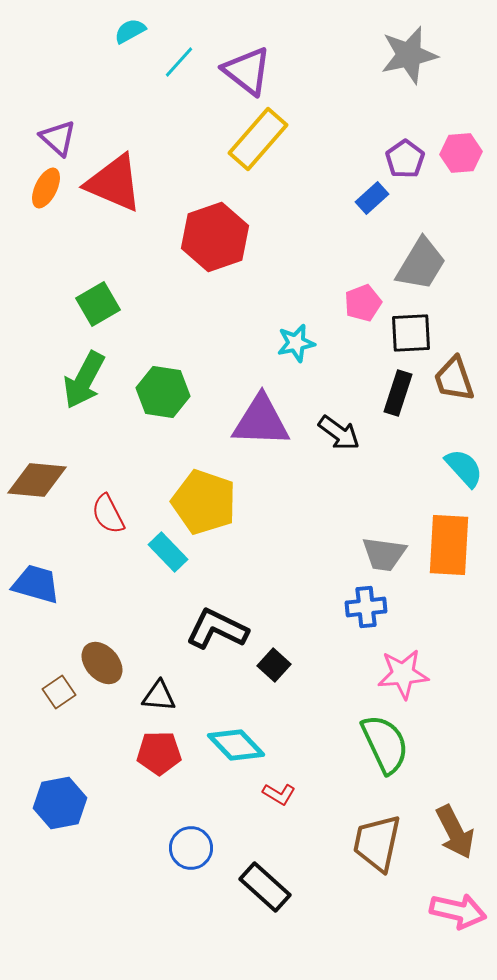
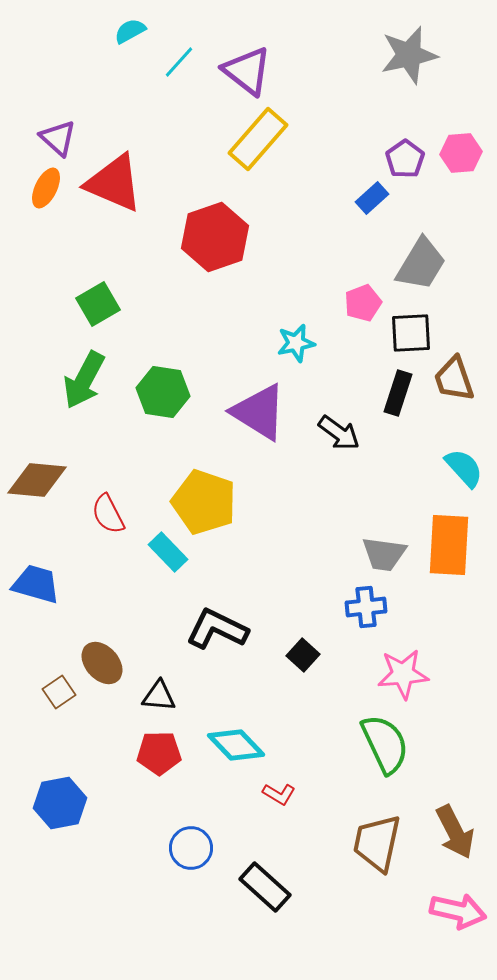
purple triangle at (261, 421): moved 2 px left, 9 px up; rotated 30 degrees clockwise
black square at (274, 665): moved 29 px right, 10 px up
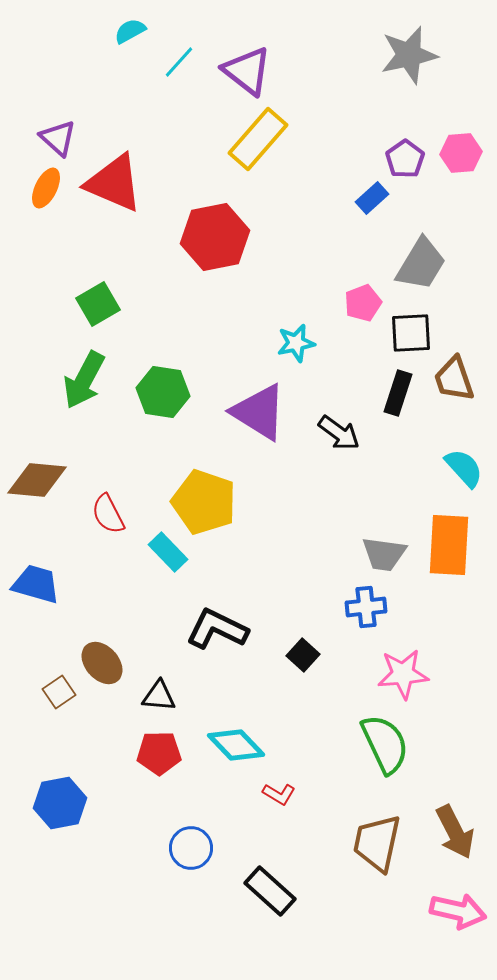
red hexagon at (215, 237): rotated 8 degrees clockwise
black rectangle at (265, 887): moved 5 px right, 4 px down
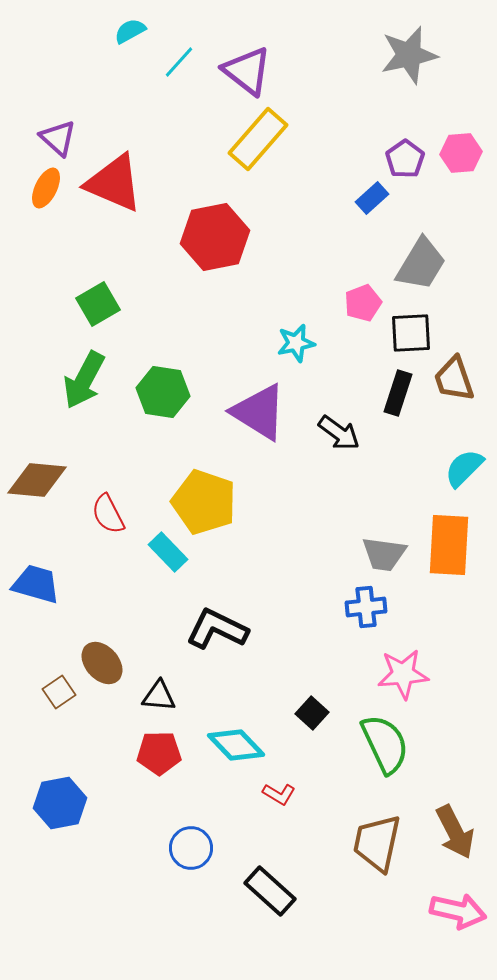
cyan semicircle at (464, 468): rotated 93 degrees counterclockwise
black square at (303, 655): moved 9 px right, 58 px down
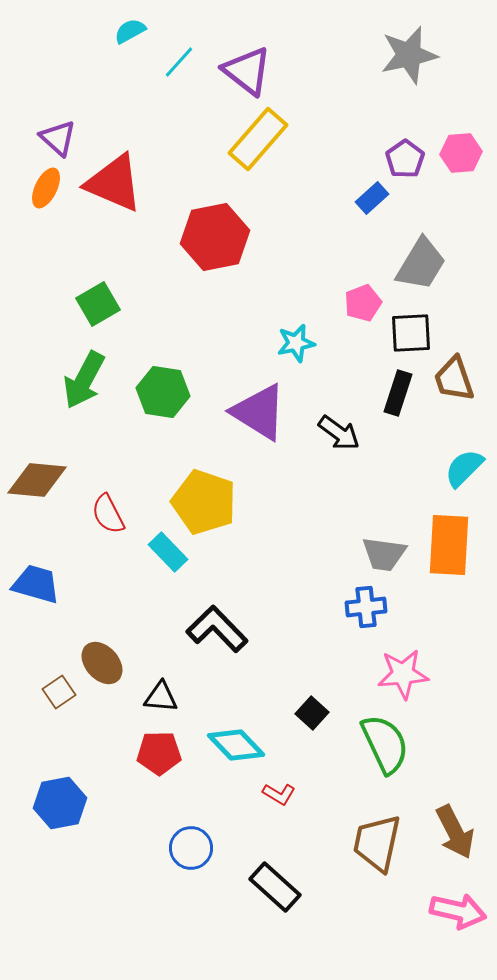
black L-shape at (217, 629): rotated 20 degrees clockwise
black triangle at (159, 696): moved 2 px right, 1 px down
black rectangle at (270, 891): moved 5 px right, 4 px up
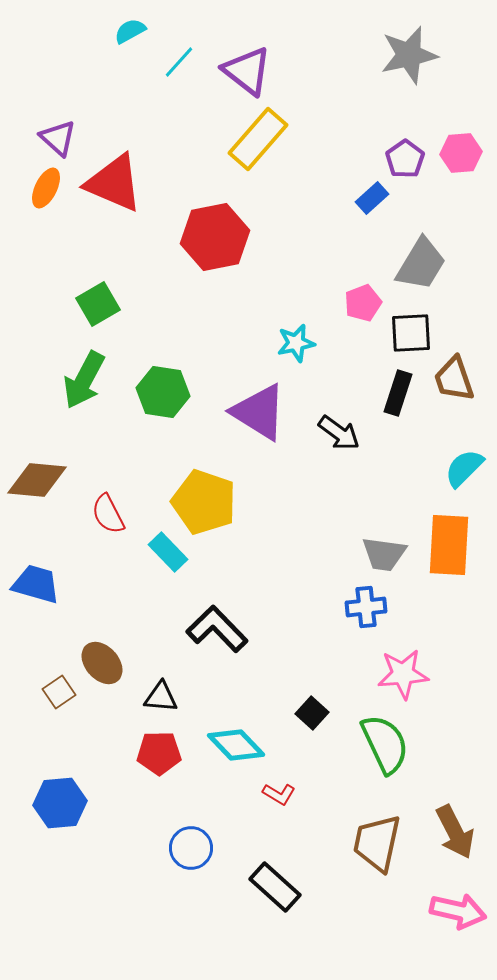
blue hexagon at (60, 803): rotated 6 degrees clockwise
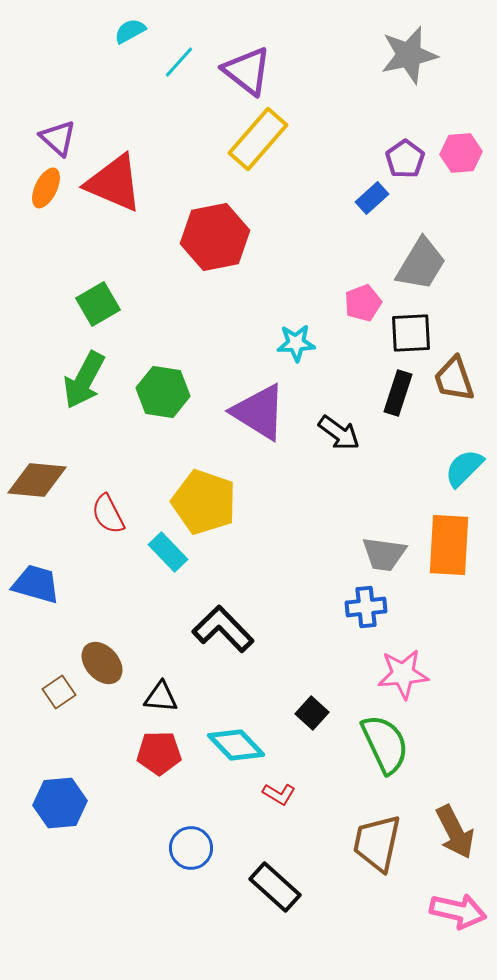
cyan star at (296, 343): rotated 9 degrees clockwise
black L-shape at (217, 629): moved 6 px right
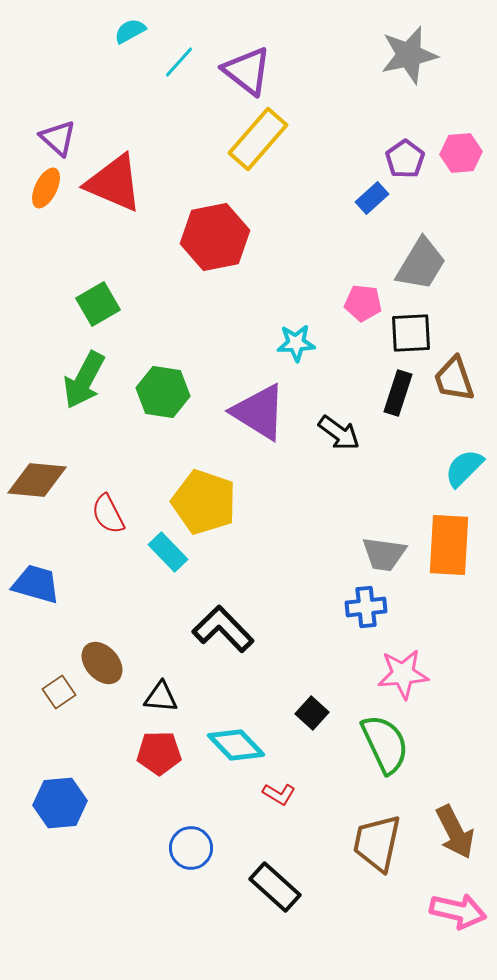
pink pentagon at (363, 303): rotated 27 degrees clockwise
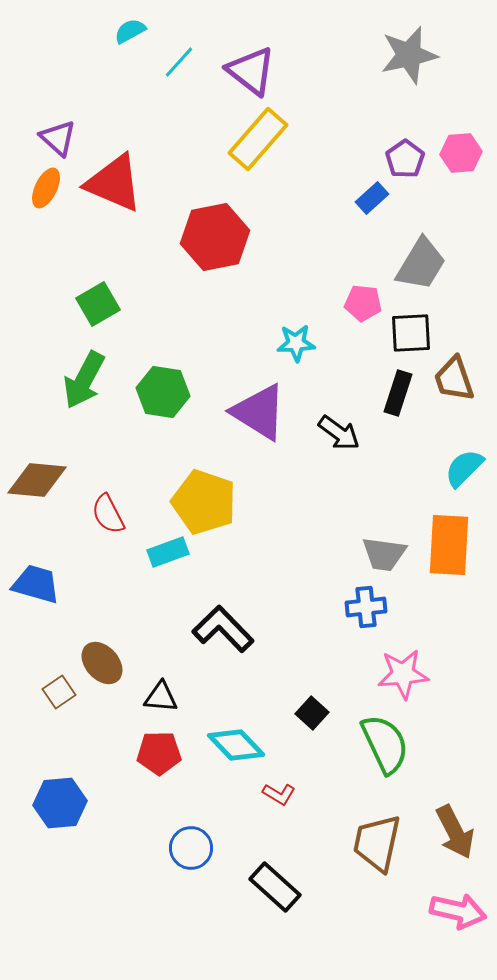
purple triangle at (247, 71): moved 4 px right
cyan rectangle at (168, 552): rotated 66 degrees counterclockwise
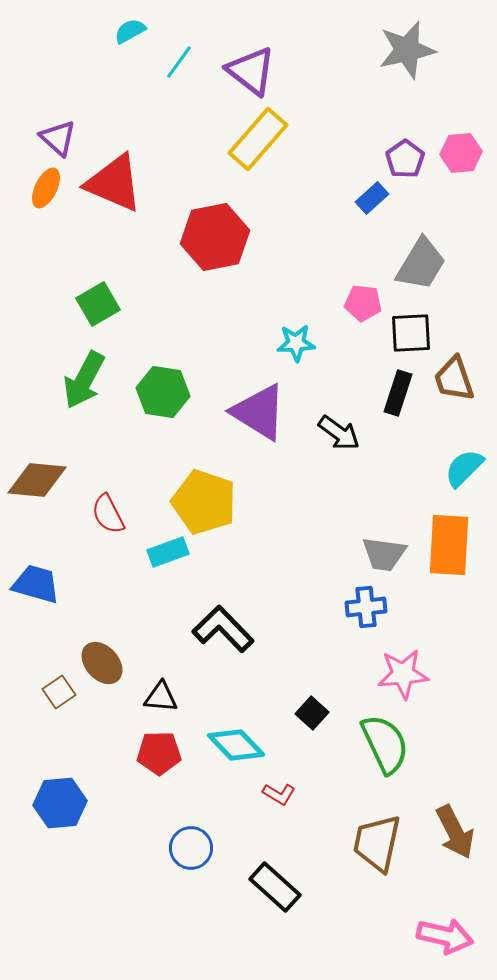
gray star at (409, 55): moved 2 px left, 5 px up
cyan line at (179, 62): rotated 6 degrees counterclockwise
pink arrow at (458, 911): moved 13 px left, 25 px down
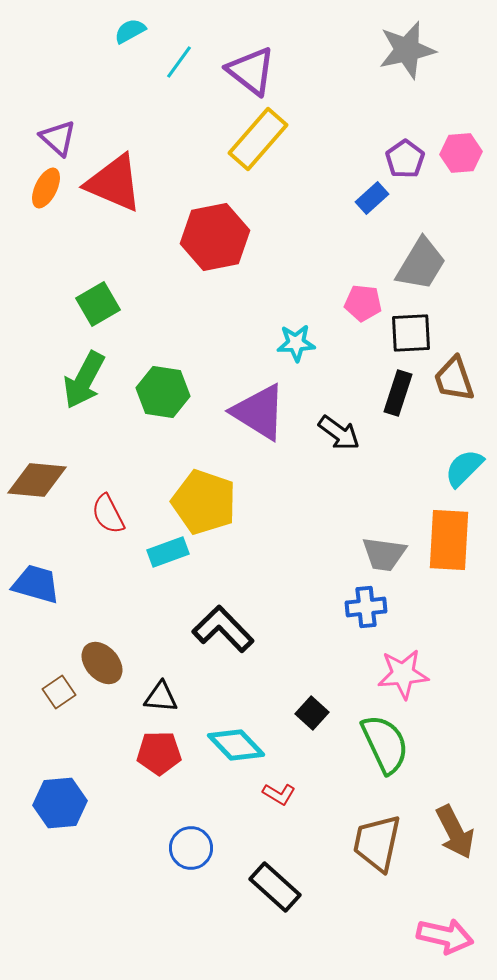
orange rectangle at (449, 545): moved 5 px up
